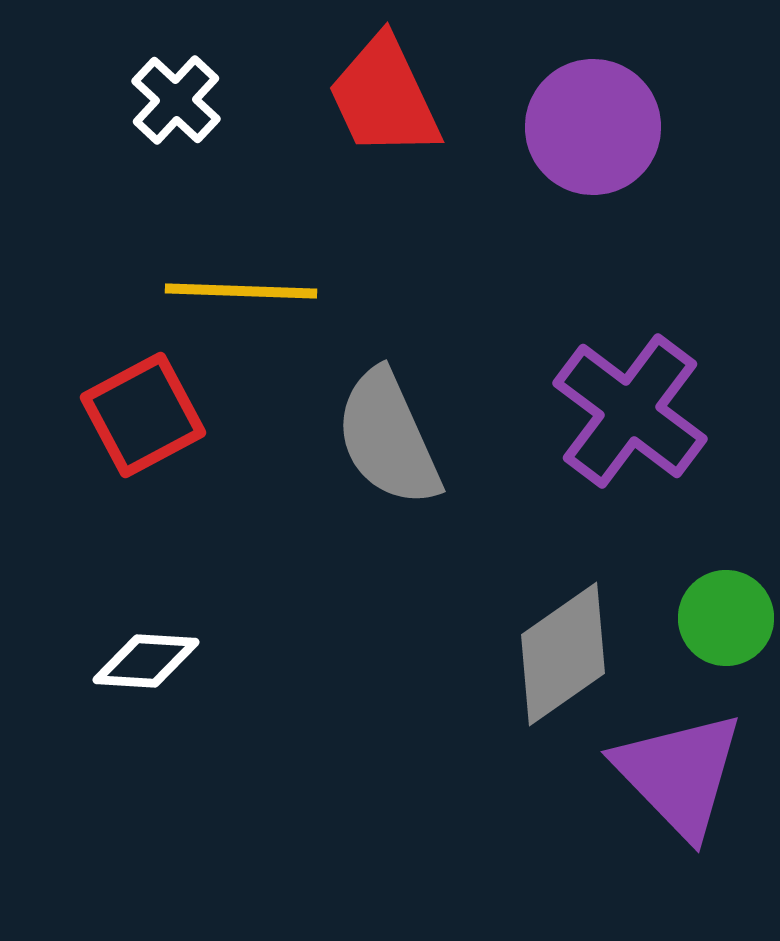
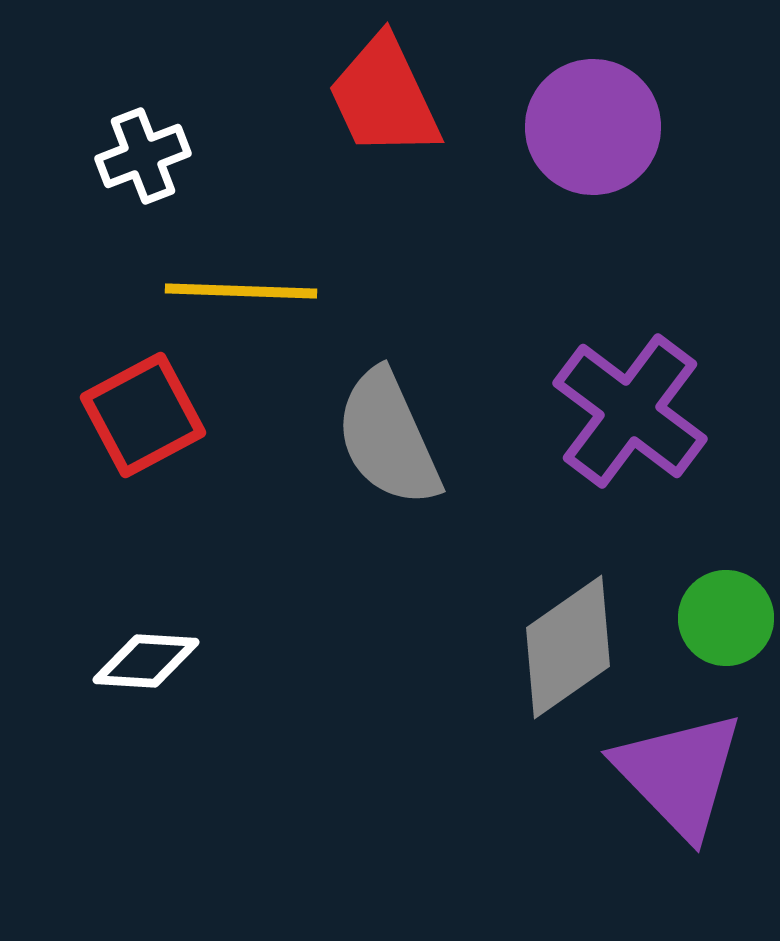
white cross: moved 33 px left, 56 px down; rotated 26 degrees clockwise
gray diamond: moved 5 px right, 7 px up
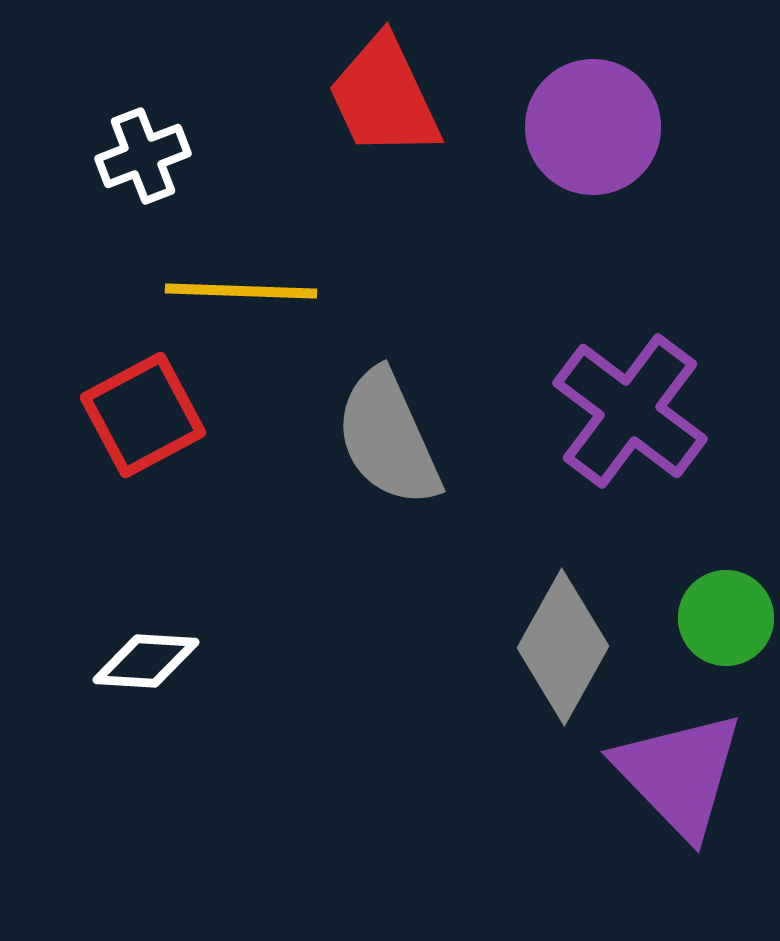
gray diamond: moved 5 px left; rotated 26 degrees counterclockwise
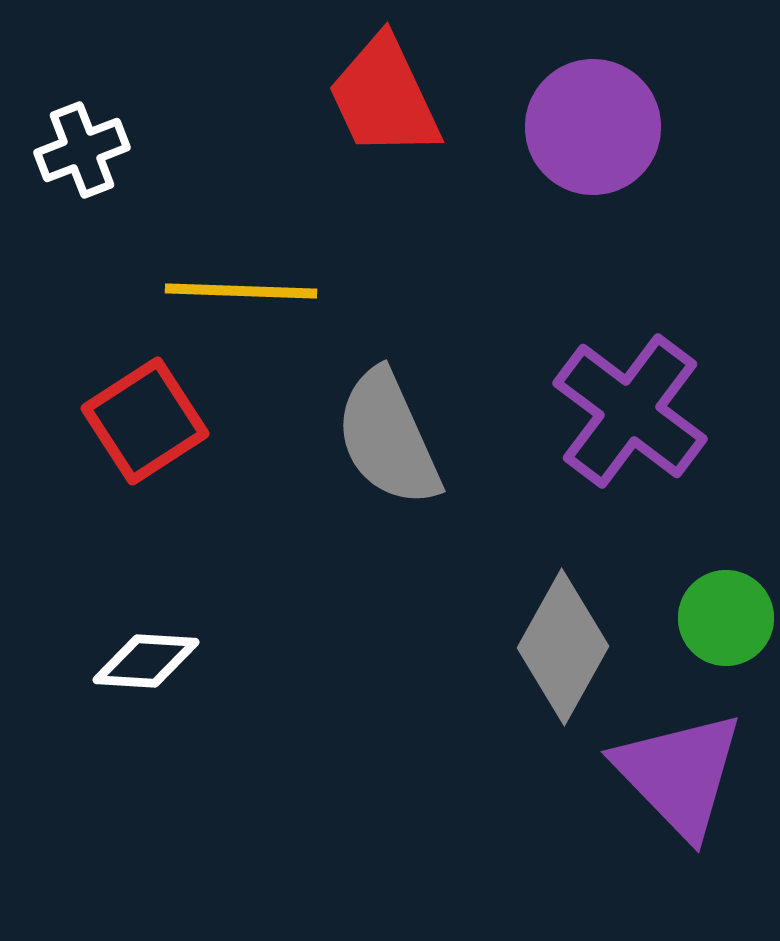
white cross: moved 61 px left, 6 px up
red square: moved 2 px right, 6 px down; rotated 5 degrees counterclockwise
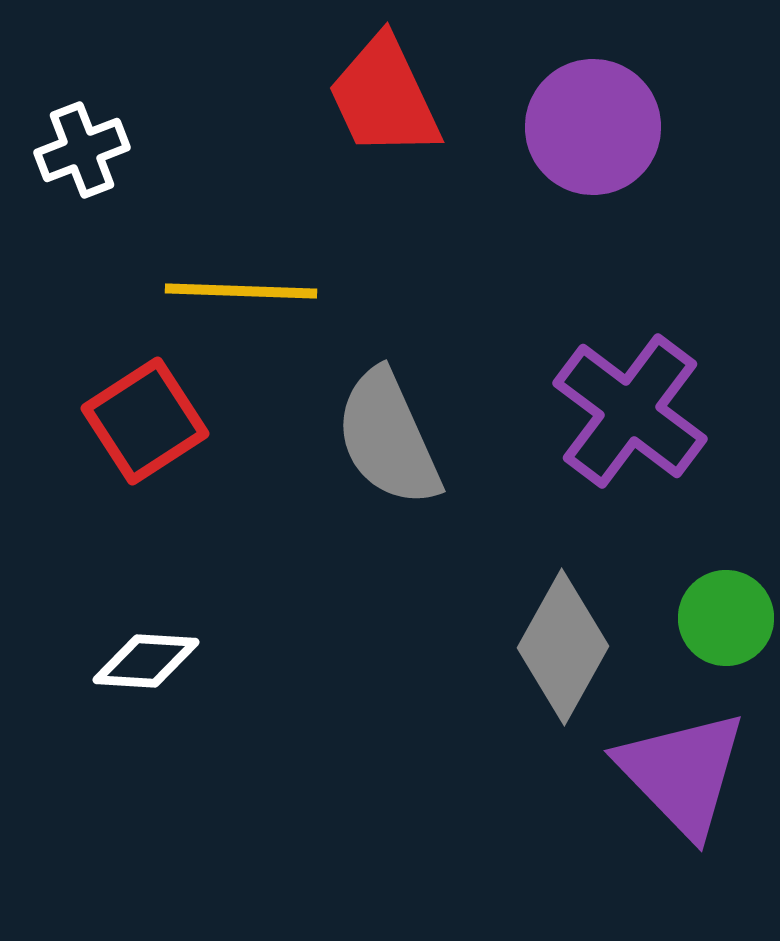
purple triangle: moved 3 px right, 1 px up
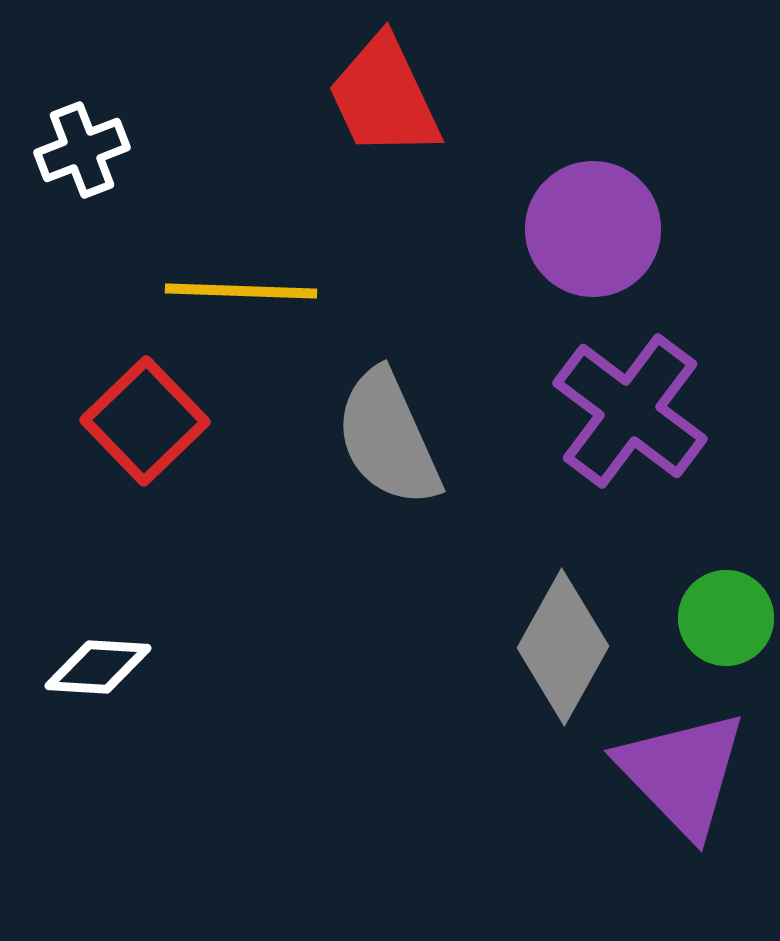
purple circle: moved 102 px down
red square: rotated 11 degrees counterclockwise
white diamond: moved 48 px left, 6 px down
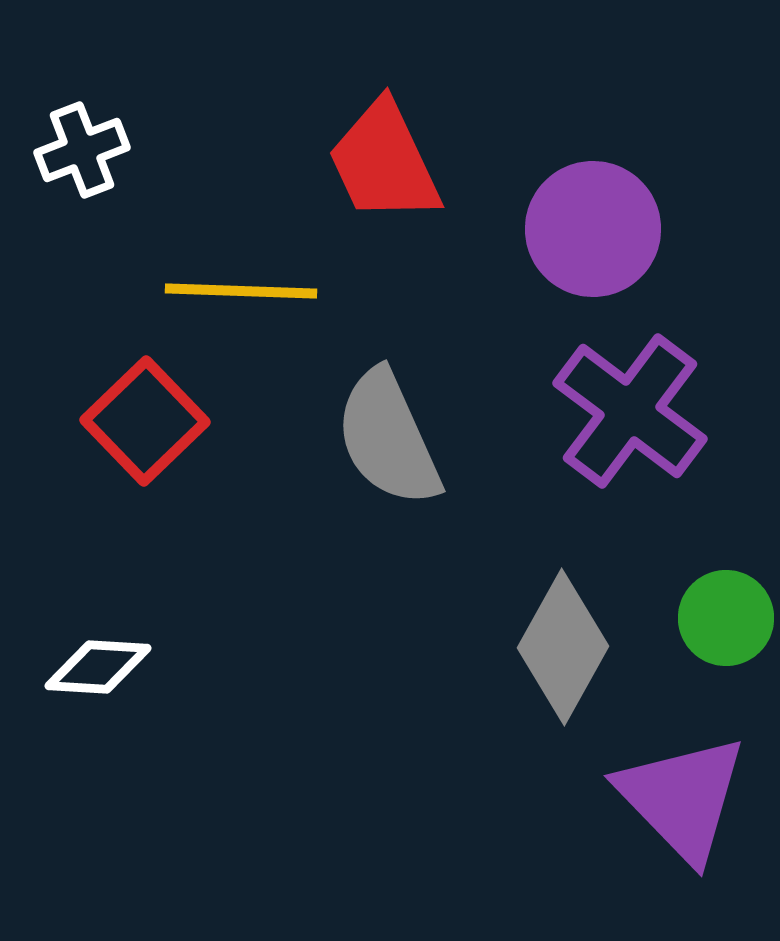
red trapezoid: moved 65 px down
purple triangle: moved 25 px down
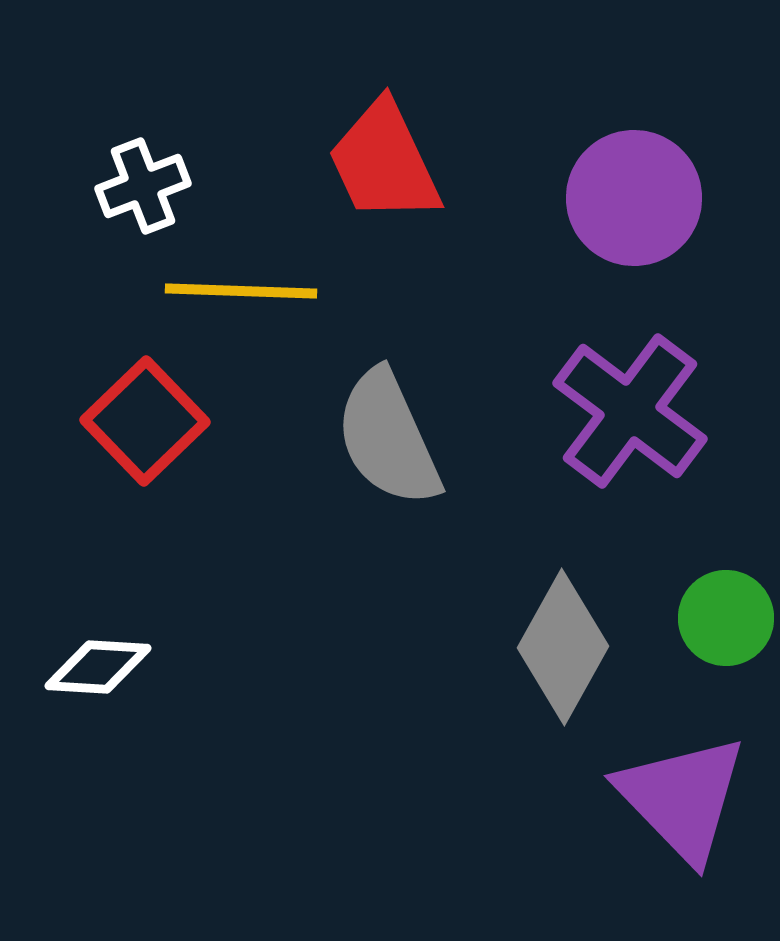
white cross: moved 61 px right, 36 px down
purple circle: moved 41 px right, 31 px up
